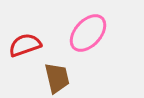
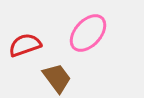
brown trapezoid: rotated 24 degrees counterclockwise
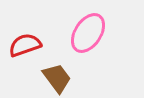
pink ellipse: rotated 9 degrees counterclockwise
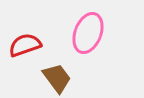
pink ellipse: rotated 12 degrees counterclockwise
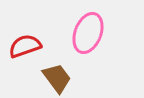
red semicircle: moved 1 px down
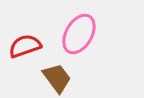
pink ellipse: moved 9 px left, 1 px down; rotated 9 degrees clockwise
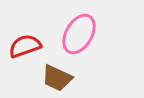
brown trapezoid: rotated 152 degrees clockwise
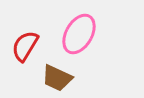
red semicircle: rotated 40 degrees counterclockwise
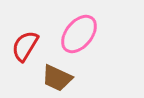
pink ellipse: rotated 9 degrees clockwise
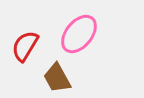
brown trapezoid: rotated 36 degrees clockwise
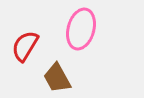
pink ellipse: moved 2 px right, 5 px up; rotated 24 degrees counterclockwise
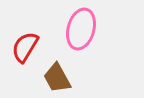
red semicircle: moved 1 px down
